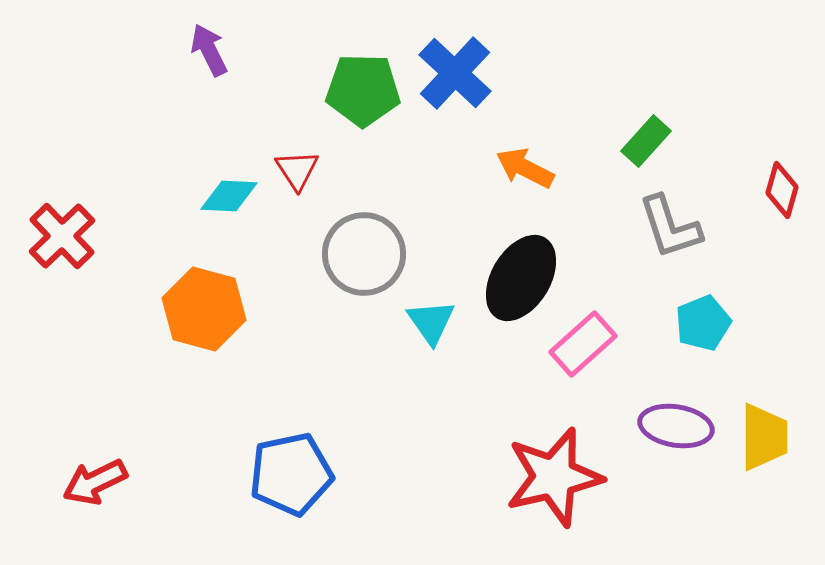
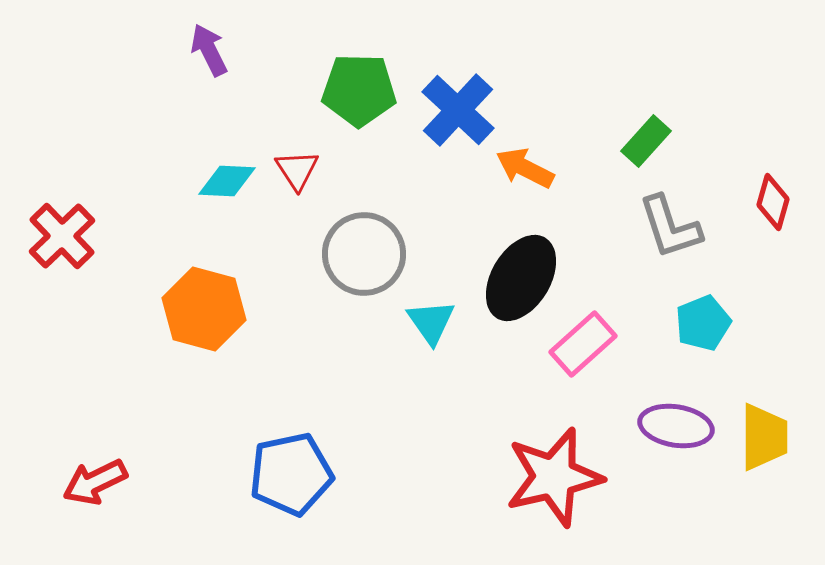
blue cross: moved 3 px right, 37 px down
green pentagon: moved 4 px left
red diamond: moved 9 px left, 12 px down
cyan diamond: moved 2 px left, 15 px up
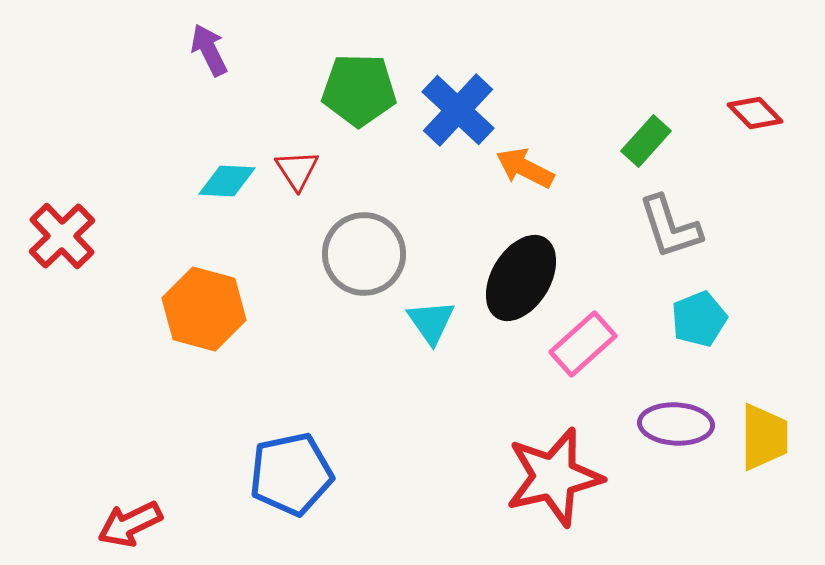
red diamond: moved 18 px left, 89 px up; rotated 60 degrees counterclockwise
cyan pentagon: moved 4 px left, 4 px up
purple ellipse: moved 2 px up; rotated 6 degrees counterclockwise
red arrow: moved 35 px right, 42 px down
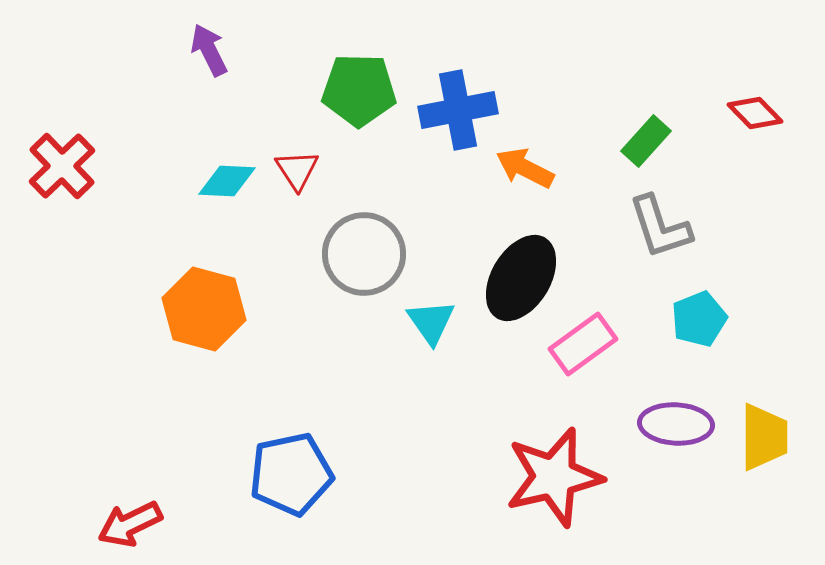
blue cross: rotated 36 degrees clockwise
gray L-shape: moved 10 px left
red cross: moved 70 px up
pink rectangle: rotated 6 degrees clockwise
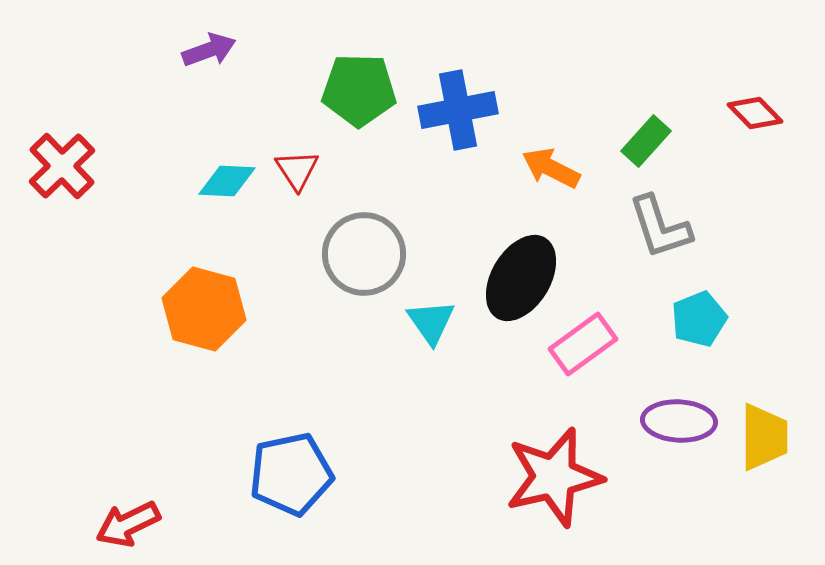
purple arrow: rotated 96 degrees clockwise
orange arrow: moved 26 px right
purple ellipse: moved 3 px right, 3 px up
red arrow: moved 2 px left
